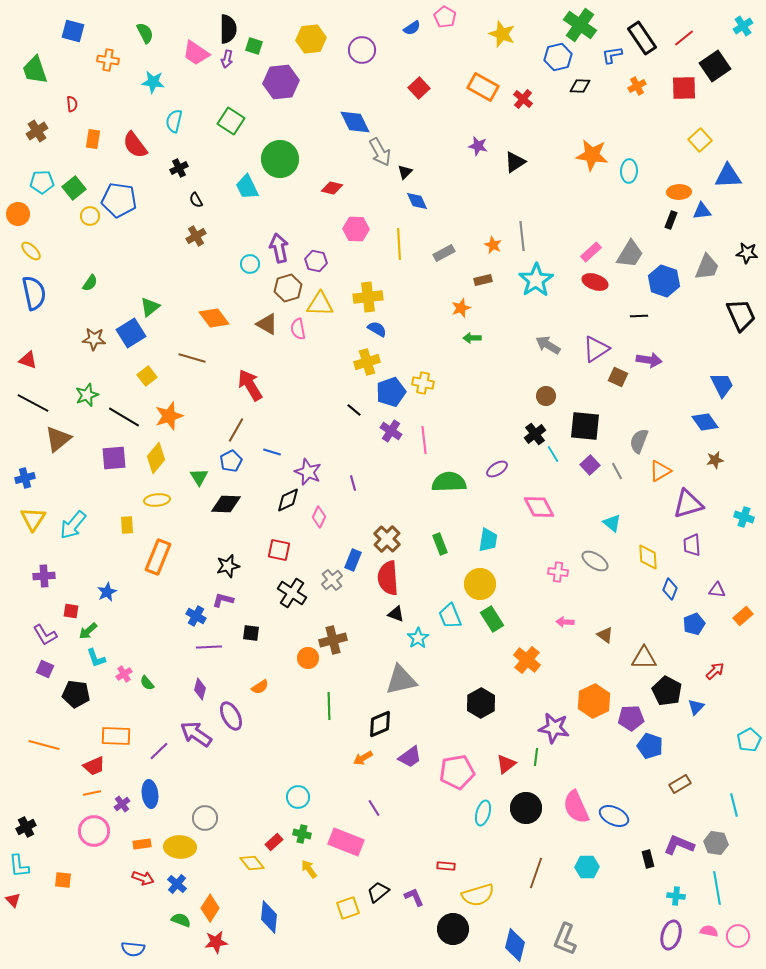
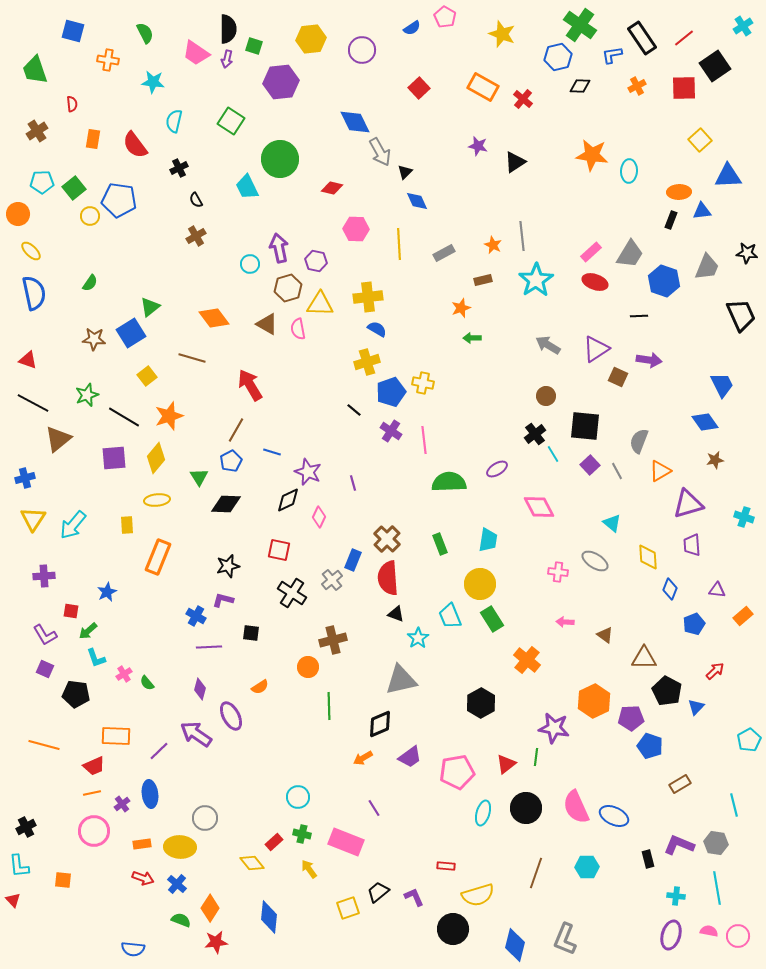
orange circle at (308, 658): moved 9 px down
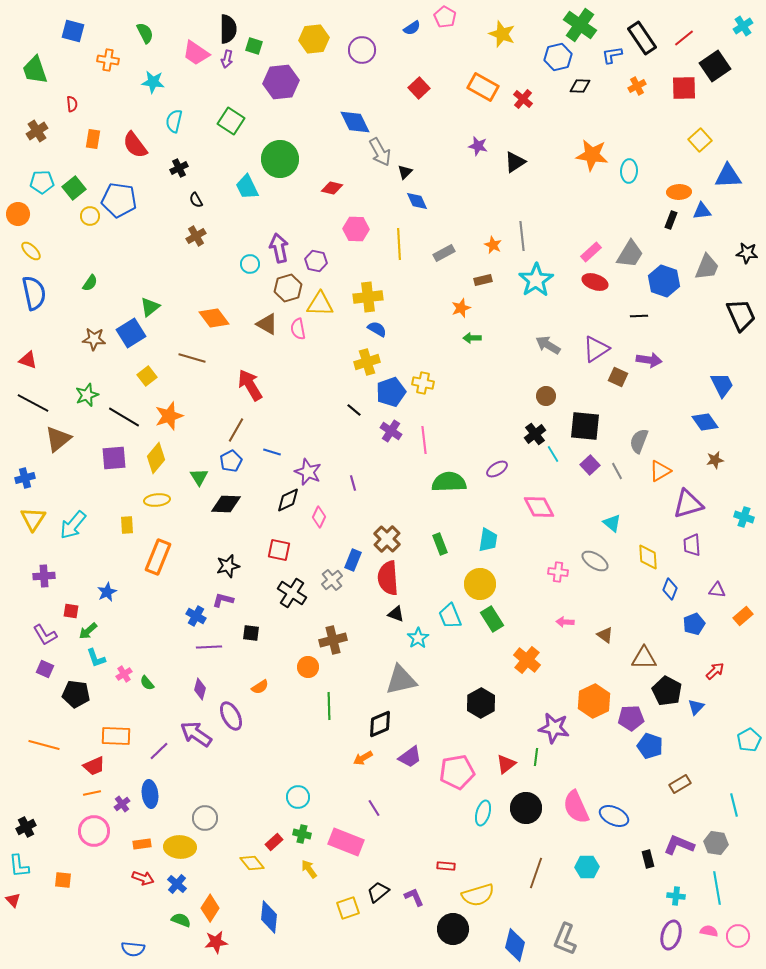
yellow hexagon at (311, 39): moved 3 px right
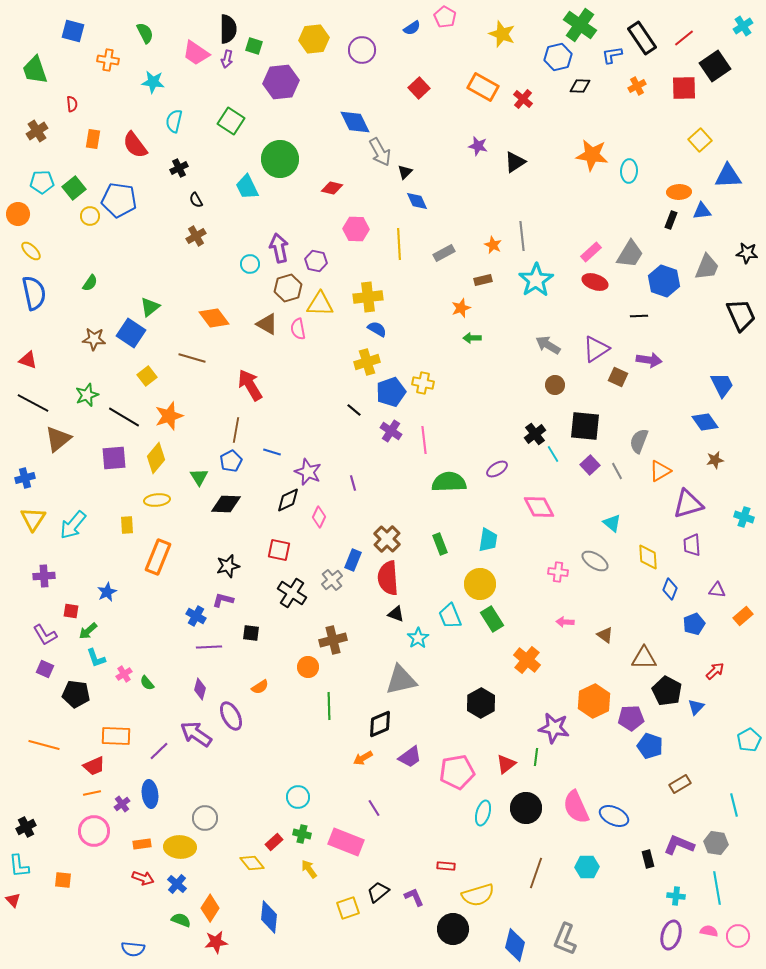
blue square at (131, 333): rotated 24 degrees counterclockwise
brown circle at (546, 396): moved 9 px right, 11 px up
brown line at (236, 430): rotated 20 degrees counterclockwise
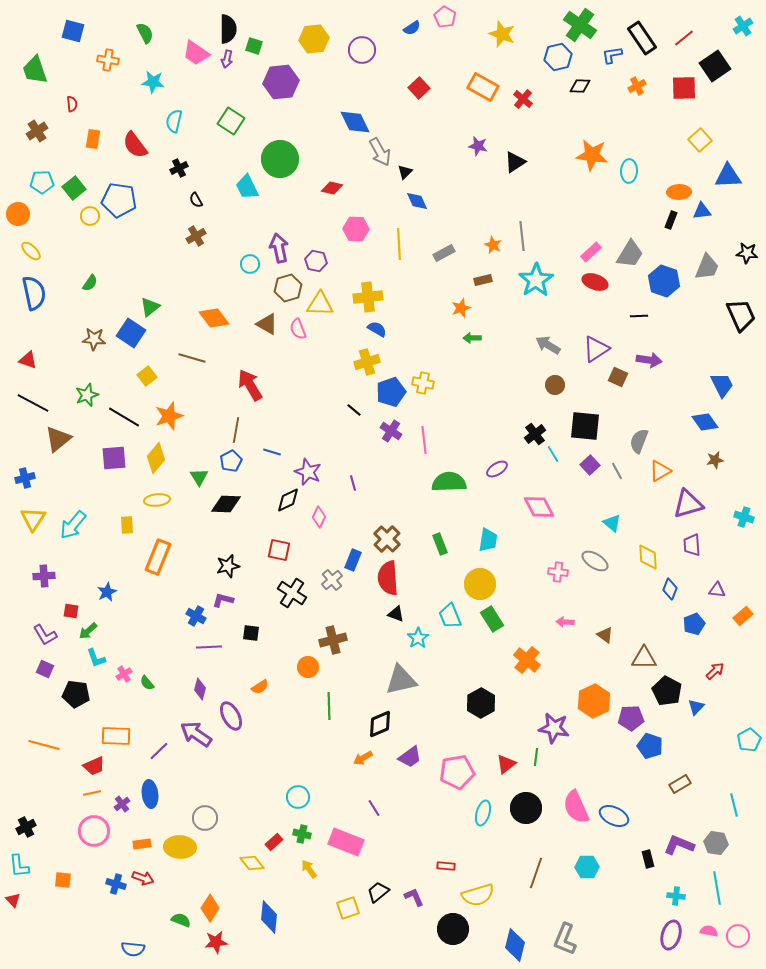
pink semicircle at (298, 329): rotated 10 degrees counterclockwise
blue cross at (177, 884): moved 61 px left; rotated 24 degrees counterclockwise
